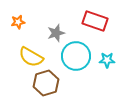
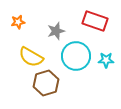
gray star: moved 2 px up
cyan star: moved 1 px left
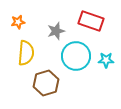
red rectangle: moved 4 px left
yellow semicircle: moved 5 px left, 4 px up; rotated 115 degrees counterclockwise
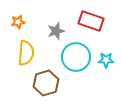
cyan circle: moved 1 px down
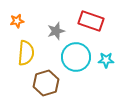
orange star: moved 1 px left, 1 px up
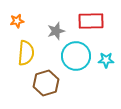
red rectangle: rotated 20 degrees counterclockwise
cyan circle: moved 1 px up
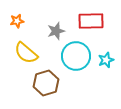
yellow semicircle: rotated 125 degrees clockwise
cyan star: rotated 21 degrees counterclockwise
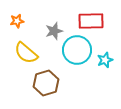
gray star: moved 2 px left
cyan circle: moved 1 px right, 6 px up
cyan star: moved 1 px left
